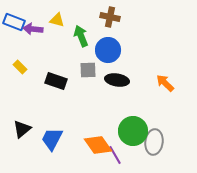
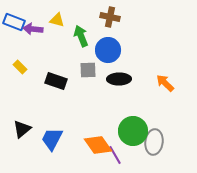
black ellipse: moved 2 px right, 1 px up; rotated 10 degrees counterclockwise
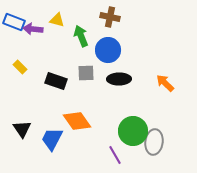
gray square: moved 2 px left, 3 px down
black triangle: rotated 24 degrees counterclockwise
orange diamond: moved 21 px left, 24 px up
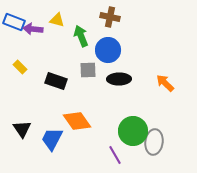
gray square: moved 2 px right, 3 px up
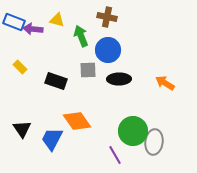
brown cross: moved 3 px left
orange arrow: rotated 12 degrees counterclockwise
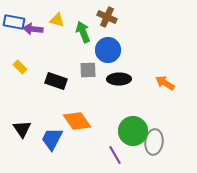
brown cross: rotated 12 degrees clockwise
blue rectangle: rotated 10 degrees counterclockwise
green arrow: moved 2 px right, 4 px up
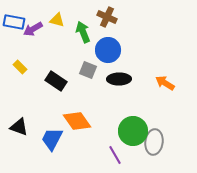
purple arrow: rotated 36 degrees counterclockwise
gray square: rotated 24 degrees clockwise
black rectangle: rotated 15 degrees clockwise
black triangle: moved 3 px left, 2 px up; rotated 36 degrees counterclockwise
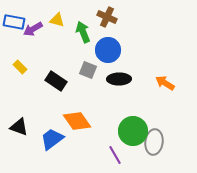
blue trapezoid: rotated 25 degrees clockwise
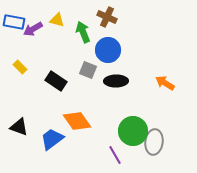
black ellipse: moved 3 px left, 2 px down
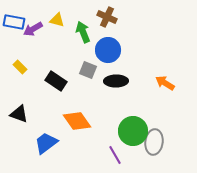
black triangle: moved 13 px up
blue trapezoid: moved 6 px left, 4 px down
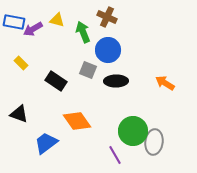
yellow rectangle: moved 1 px right, 4 px up
